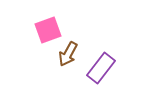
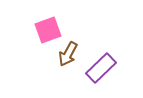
purple rectangle: rotated 8 degrees clockwise
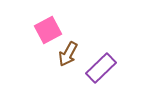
pink square: rotated 8 degrees counterclockwise
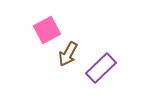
pink square: moved 1 px left
